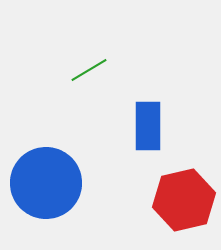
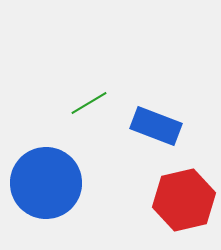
green line: moved 33 px down
blue rectangle: moved 8 px right; rotated 69 degrees counterclockwise
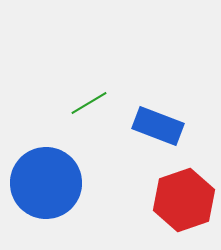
blue rectangle: moved 2 px right
red hexagon: rotated 6 degrees counterclockwise
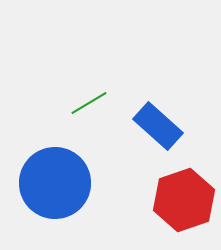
blue rectangle: rotated 21 degrees clockwise
blue circle: moved 9 px right
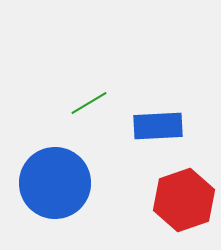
blue rectangle: rotated 45 degrees counterclockwise
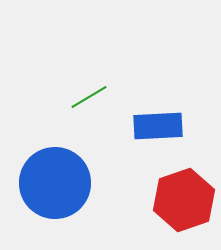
green line: moved 6 px up
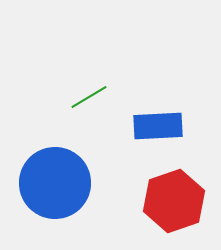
red hexagon: moved 10 px left, 1 px down
